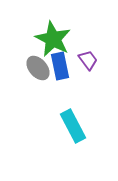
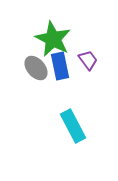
gray ellipse: moved 2 px left
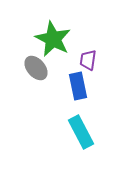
purple trapezoid: rotated 135 degrees counterclockwise
blue rectangle: moved 18 px right, 20 px down
cyan rectangle: moved 8 px right, 6 px down
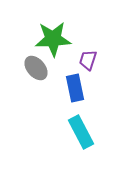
green star: rotated 30 degrees counterclockwise
purple trapezoid: rotated 10 degrees clockwise
blue rectangle: moved 3 px left, 2 px down
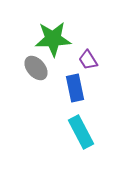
purple trapezoid: rotated 50 degrees counterclockwise
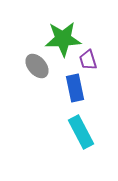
green star: moved 10 px right
purple trapezoid: rotated 15 degrees clockwise
gray ellipse: moved 1 px right, 2 px up
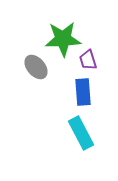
gray ellipse: moved 1 px left, 1 px down
blue rectangle: moved 8 px right, 4 px down; rotated 8 degrees clockwise
cyan rectangle: moved 1 px down
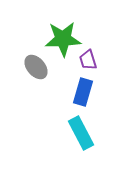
blue rectangle: rotated 20 degrees clockwise
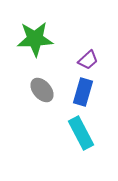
green star: moved 28 px left
purple trapezoid: rotated 115 degrees counterclockwise
gray ellipse: moved 6 px right, 23 px down
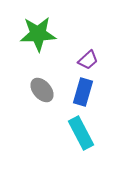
green star: moved 3 px right, 5 px up
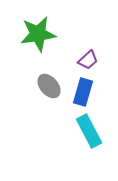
green star: rotated 6 degrees counterclockwise
gray ellipse: moved 7 px right, 4 px up
cyan rectangle: moved 8 px right, 2 px up
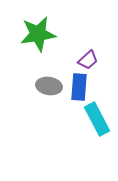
gray ellipse: rotated 40 degrees counterclockwise
blue rectangle: moved 4 px left, 5 px up; rotated 12 degrees counterclockwise
cyan rectangle: moved 8 px right, 12 px up
